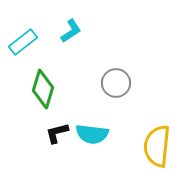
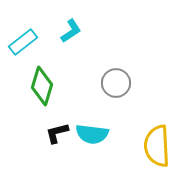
green diamond: moved 1 px left, 3 px up
yellow semicircle: rotated 9 degrees counterclockwise
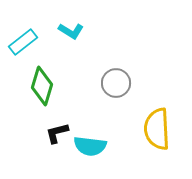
cyan L-shape: rotated 65 degrees clockwise
cyan semicircle: moved 2 px left, 12 px down
yellow semicircle: moved 17 px up
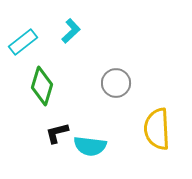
cyan L-shape: rotated 75 degrees counterclockwise
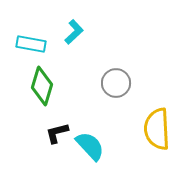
cyan L-shape: moved 3 px right, 1 px down
cyan rectangle: moved 8 px right, 2 px down; rotated 48 degrees clockwise
cyan semicircle: rotated 140 degrees counterclockwise
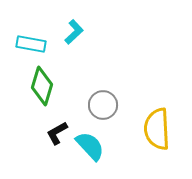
gray circle: moved 13 px left, 22 px down
black L-shape: rotated 15 degrees counterclockwise
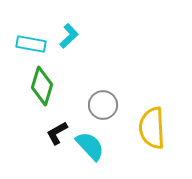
cyan L-shape: moved 5 px left, 4 px down
yellow semicircle: moved 5 px left, 1 px up
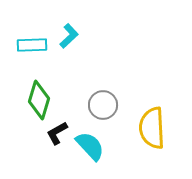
cyan rectangle: moved 1 px right, 1 px down; rotated 12 degrees counterclockwise
green diamond: moved 3 px left, 14 px down
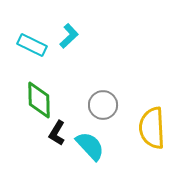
cyan rectangle: rotated 28 degrees clockwise
green diamond: rotated 18 degrees counterclockwise
black L-shape: rotated 30 degrees counterclockwise
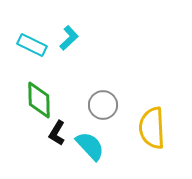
cyan L-shape: moved 2 px down
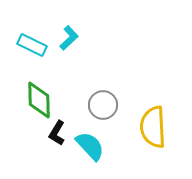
yellow semicircle: moved 1 px right, 1 px up
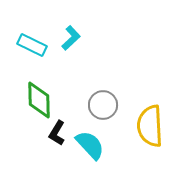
cyan L-shape: moved 2 px right
yellow semicircle: moved 3 px left, 1 px up
cyan semicircle: moved 1 px up
